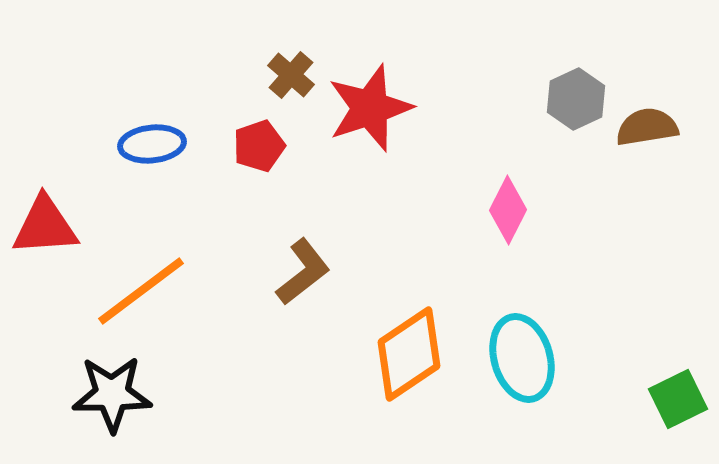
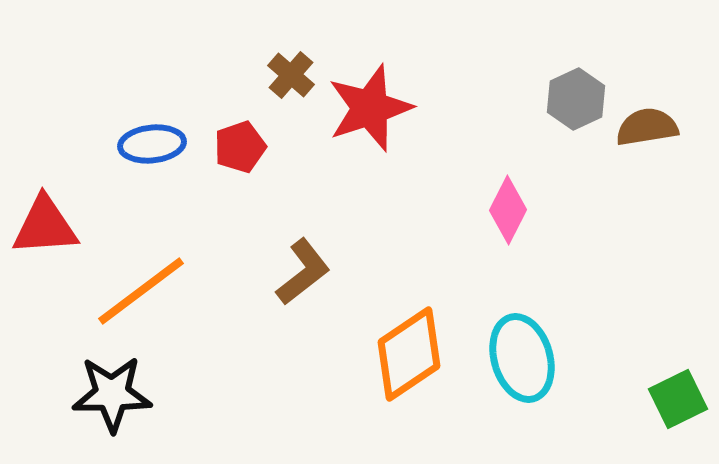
red pentagon: moved 19 px left, 1 px down
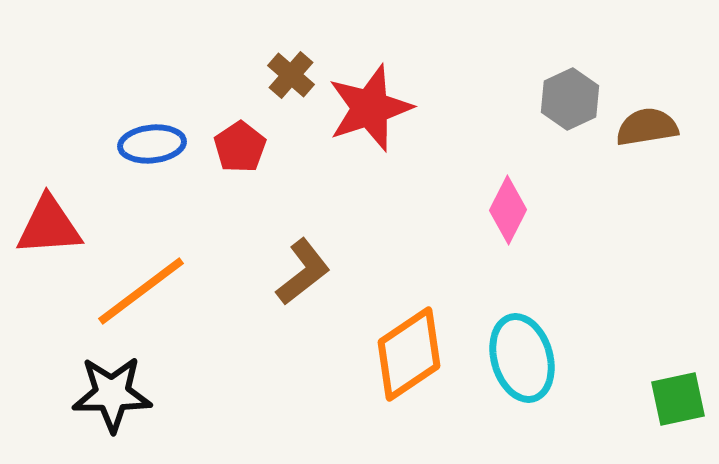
gray hexagon: moved 6 px left
red pentagon: rotated 15 degrees counterclockwise
red triangle: moved 4 px right
green square: rotated 14 degrees clockwise
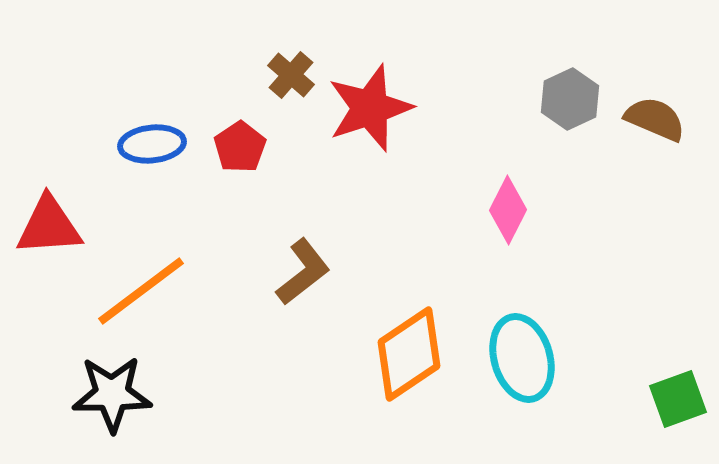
brown semicircle: moved 8 px right, 8 px up; rotated 32 degrees clockwise
green square: rotated 8 degrees counterclockwise
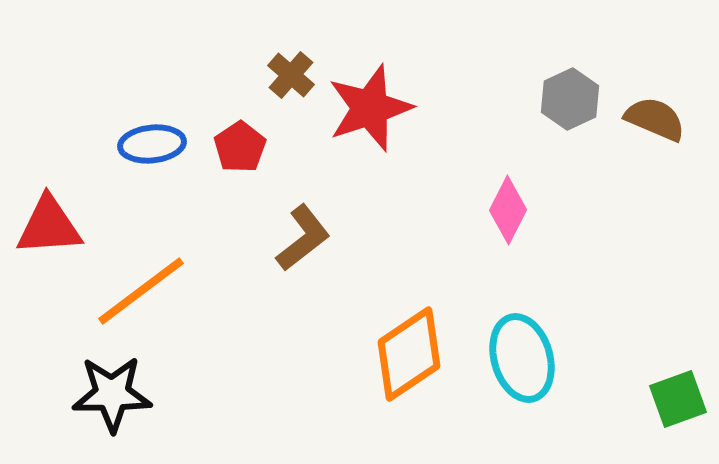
brown L-shape: moved 34 px up
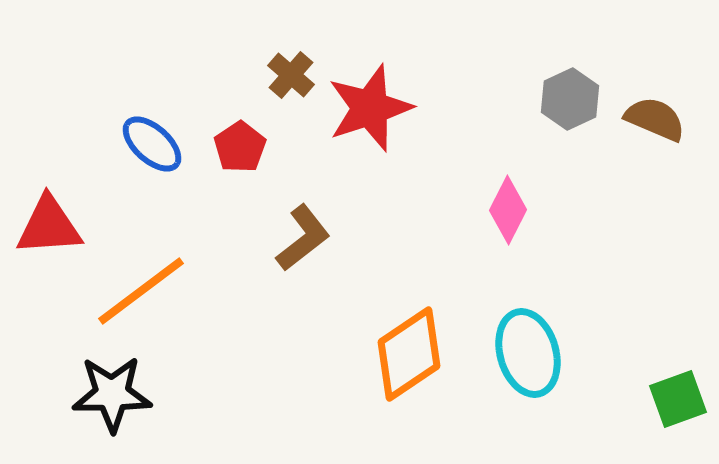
blue ellipse: rotated 48 degrees clockwise
cyan ellipse: moved 6 px right, 5 px up
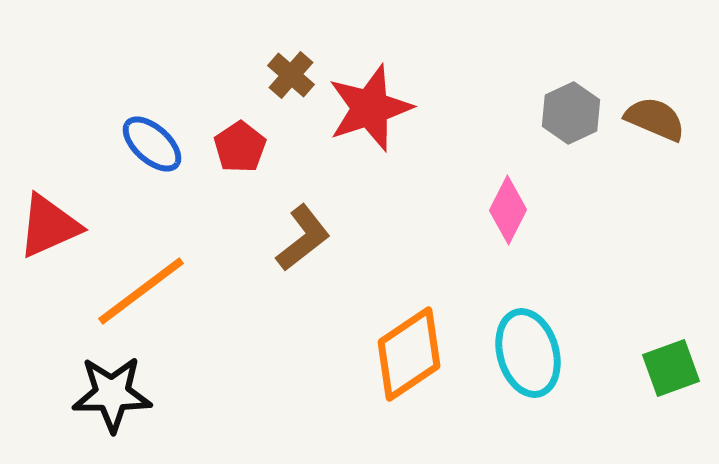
gray hexagon: moved 1 px right, 14 px down
red triangle: rotated 20 degrees counterclockwise
green square: moved 7 px left, 31 px up
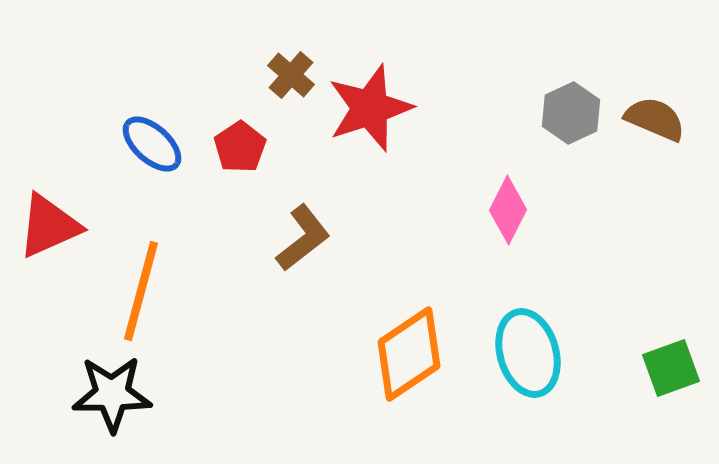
orange line: rotated 38 degrees counterclockwise
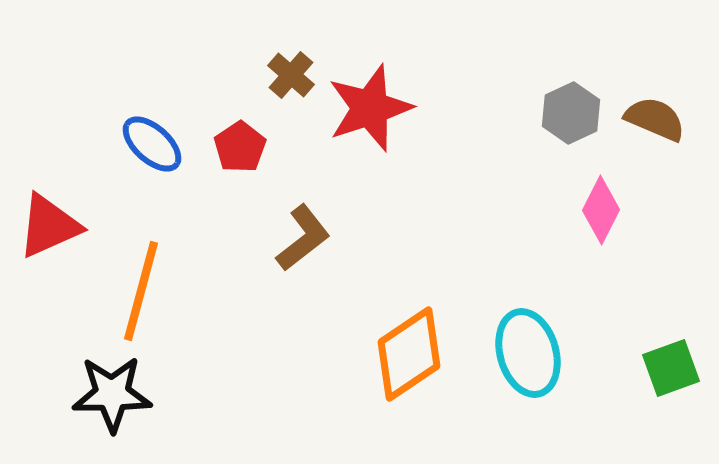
pink diamond: moved 93 px right
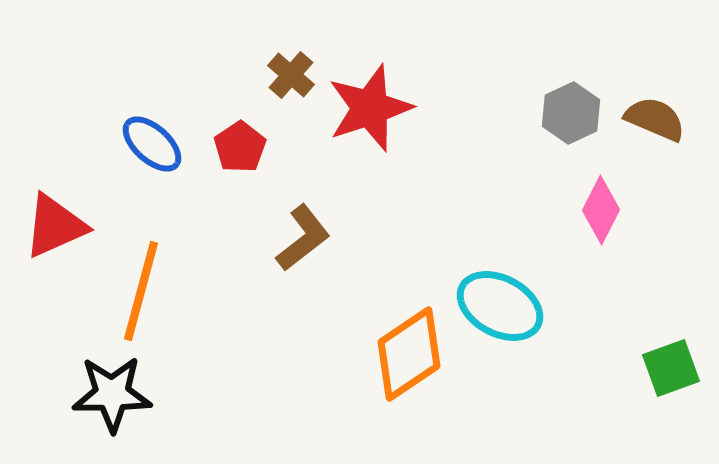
red triangle: moved 6 px right
cyan ellipse: moved 28 px left, 47 px up; rotated 46 degrees counterclockwise
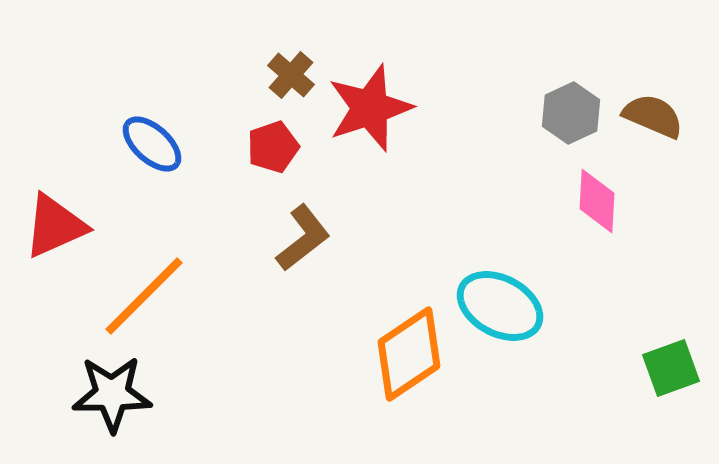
brown semicircle: moved 2 px left, 3 px up
red pentagon: moved 33 px right; rotated 15 degrees clockwise
pink diamond: moved 4 px left, 9 px up; rotated 24 degrees counterclockwise
orange line: moved 3 px right, 5 px down; rotated 30 degrees clockwise
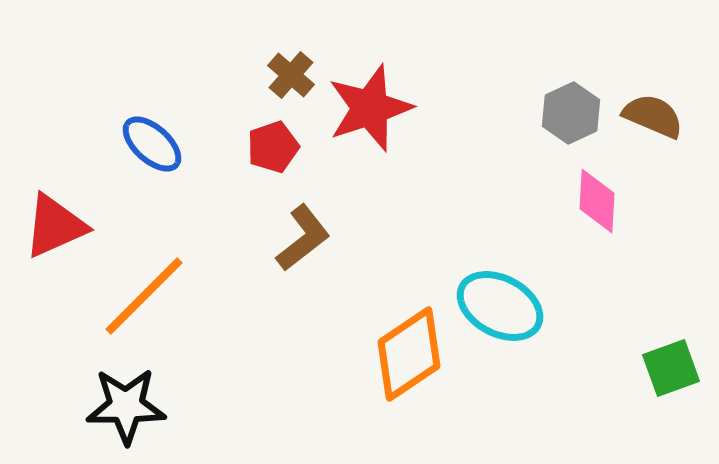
black star: moved 14 px right, 12 px down
